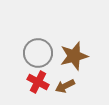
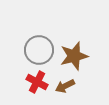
gray circle: moved 1 px right, 3 px up
red cross: moved 1 px left
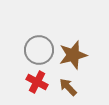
brown star: moved 1 px left, 1 px up
brown arrow: moved 3 px right, 1 px down; rotated 72 degrees clockwise
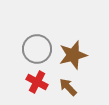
gray circle: moved 2 px left, 1 px up
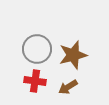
red cross: moved 2 px left, 1 px up; rotated 20 degrees counterclockwise
brown arrow: rotated 78 degrees counterclockwise
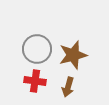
brown arrow: rotated 42 degrees counterclockwise
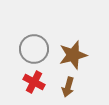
gray circle: moved 3 px left
red cross: moved 1 px left, 1 px down; rotated 20 degrees clockwise
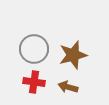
red cross: rotated 20 degrees counterclockwise
brown arrow: rotated 90 degrees clockwise
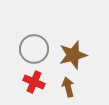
red cross: rotated 15 degrees clockwise
brown arrow: rotated 60 degrees clockwise
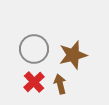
red cross: rotated 25 degrees clockwise
brown arrow: moved 8 px left, 3 px up
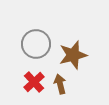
gray circle: moved 2 px right, 5 px up
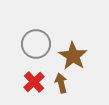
brown star: moved 1 px down; rotated 24 degrees counterclockwise
brown arrow: moved 1 px right, 1 px up
